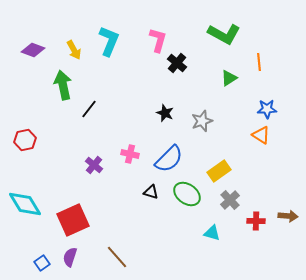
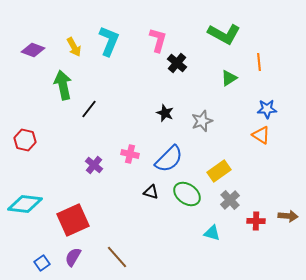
yellow arrow: moved 3 px up
red hexagon: rotated 25 degrees clockwise
cyan diamond: rotated 52 degrees counterclockwise
purple semicircle: moved 3 px right; rotated 12 degrees clockwise
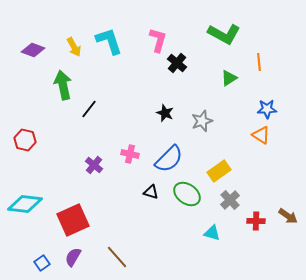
cyan L-shape: rotated 40 degrees counterclockwise
brown arrow: rotated 30 degrees clockwise
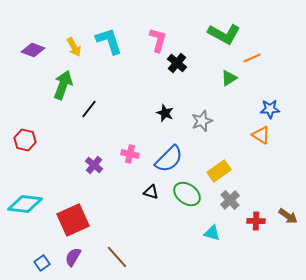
orange line: moved 7 px left, 4 px up; rotated 72 degrees clockwise
green arrow: rotated 32 degrees clockwise
blue star: moved 3 px right
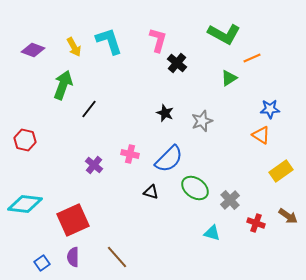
yellow rectangle: moved 62 px right
green ellipse: moved 8 px right, 6 px up
red cross: moved 2 px down; rotated 18 degrees clockwise
purple semicircle: rotated 30 degrees counterclockwise
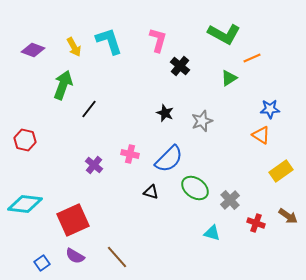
black cross: moved 3 px right, 3 px down
purple semicircle: moved 2 px right, 1 px up; rotated 60 degrees counterclockwise
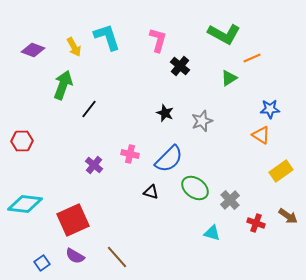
cyan L-shape: moved 2 px left, 4 px up
red hexagon: moved 3 px left, 1 px down; rotated 15 degrees counterclockwise
